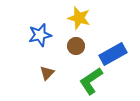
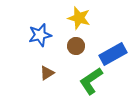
brown triangle: rotated 14 degrees clockwise
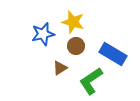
yellow star: moved 6 px left, 4 px down
blue star: moved 3 px right, 1 px up
blue rectangle: rotated 60 degrees clockwise
brown triangle: moved 13 px right, 5 px up
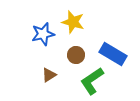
brown circle: moved 9 px down
brown triangle: moved 11 px left, 7 px down
green L-shape: moved 1 px right
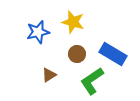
blue star: moved 5 px left, 2 px up
brown circle: moved 1 px right, 1 px up
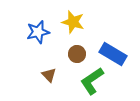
brown triangle: rotated 42 degrees counterclockwise
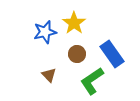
yellow star: moved 1 px right, 1 px down; rotated 20 degrees clockwise
blue star: moved 7 px right
blue rectangle: moved 1 px left; rotated 24 degrees clockwise
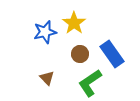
brown circle: moved 3 px right
brown triangle: moved 2 px left, 3 px down
green L-shape: moved 2 px left, 2 px down
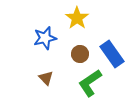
yellow star: moved 3 px right, 5 px up
blue star: moved 6 px down
brown triangle: moved 1 px left
